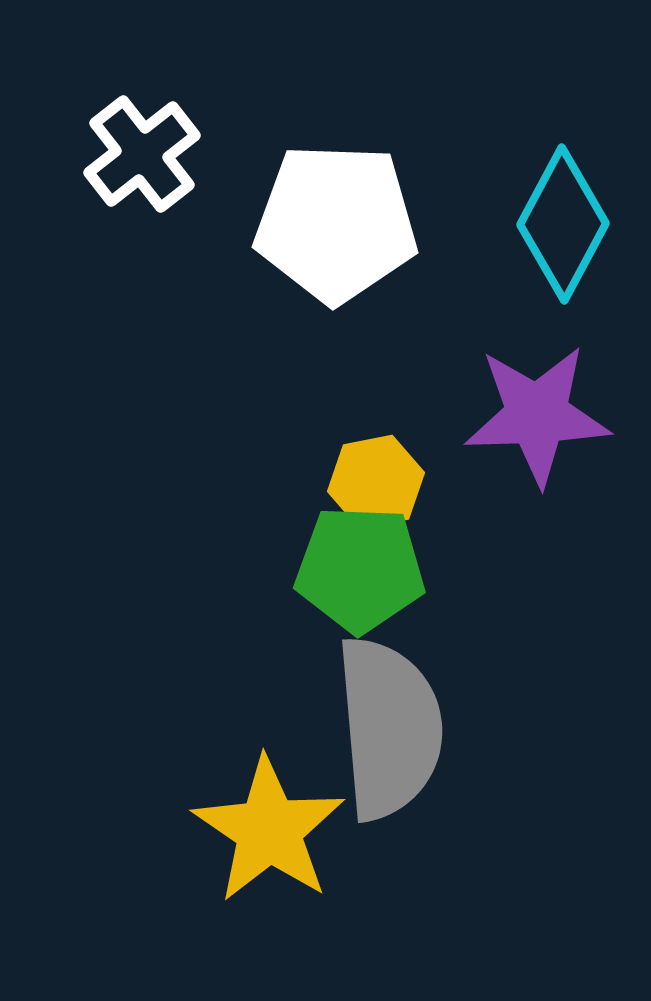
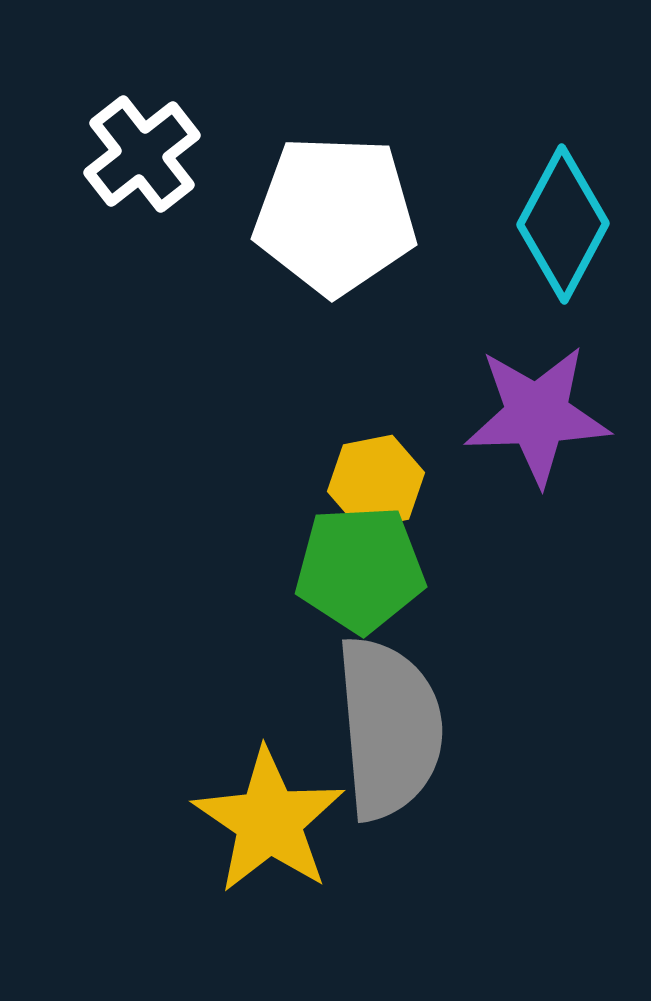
white pentagon: moved 1 px left, 8 px up
green pentagon: rotated 5 degrees counterclockwise
yellow star: moved 9 px up
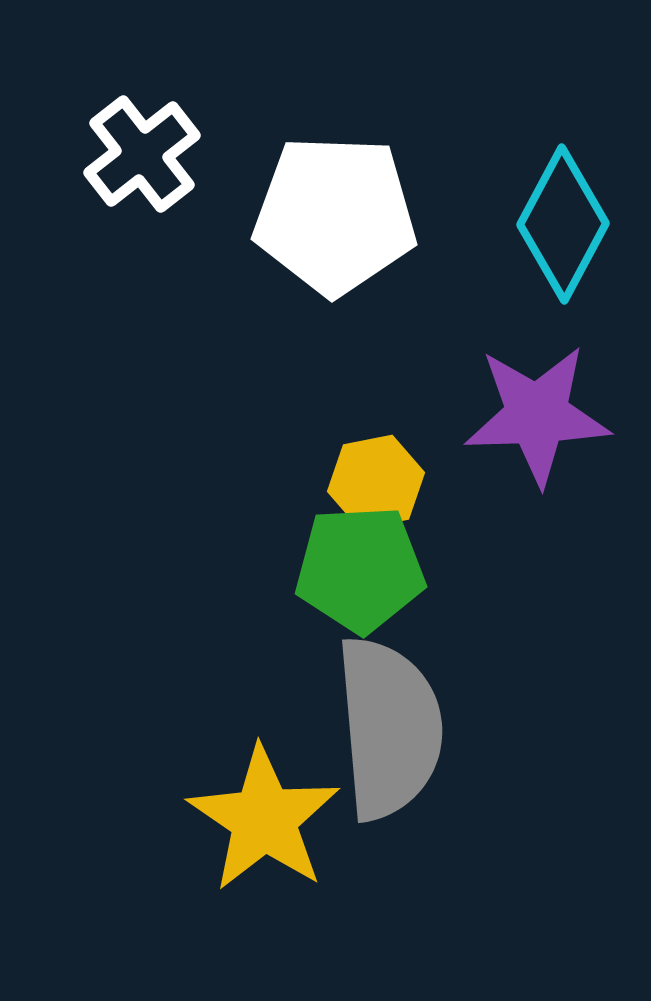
yellow star: moved 5 px left, 2 px up
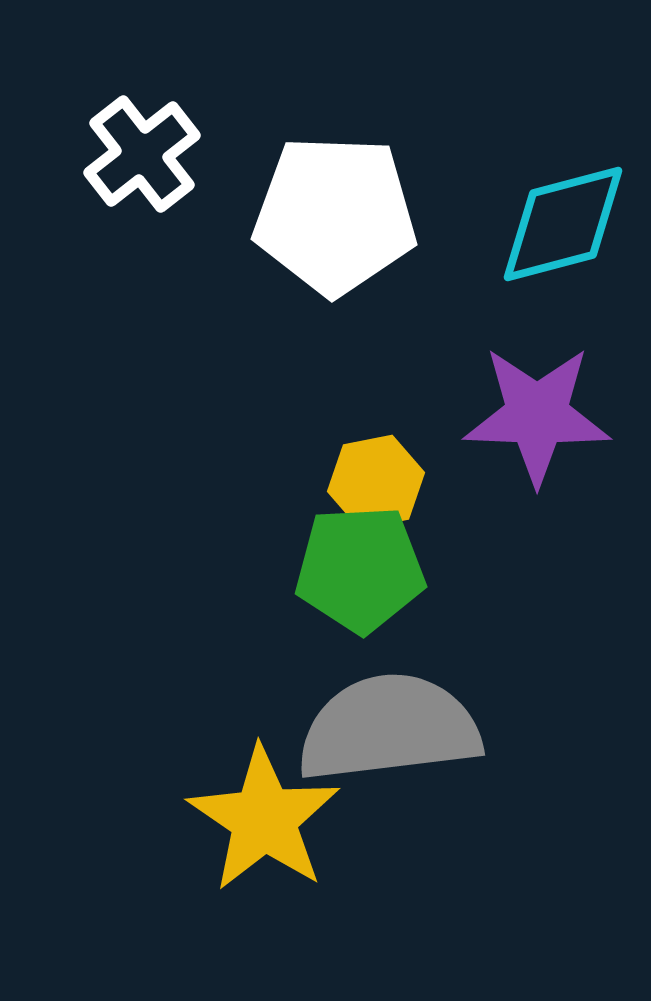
cyan diamond: rotated 47 degrees clockwise
purple star: rotated 4 degrees clockwise
gray semicircle: rotated 92 degrees counterclockwise
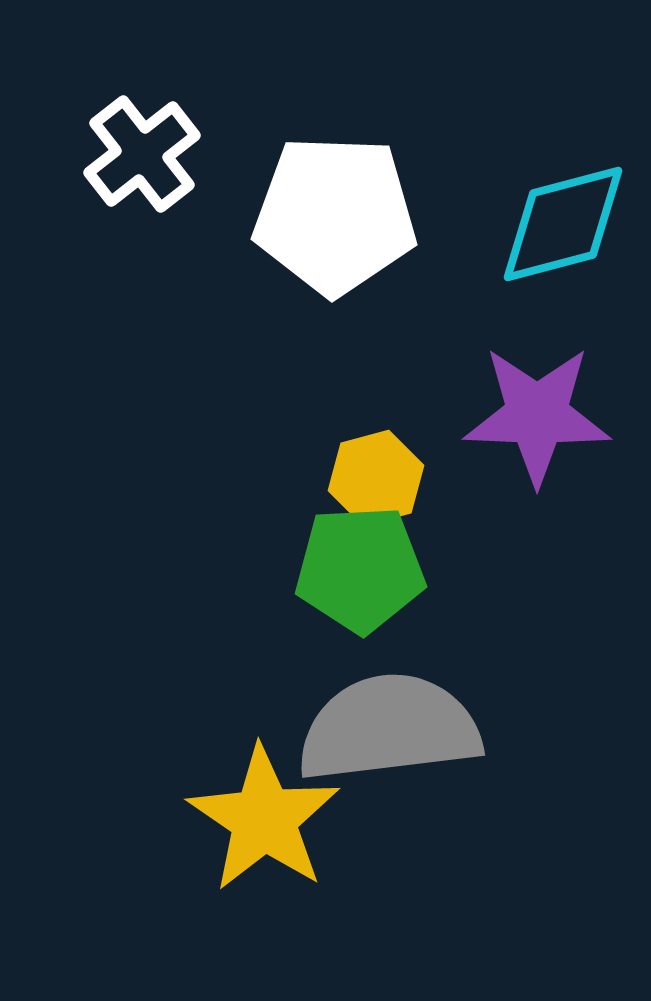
yellow hexagon: moved 4 px up; rotated 4 degrees counterclockwise
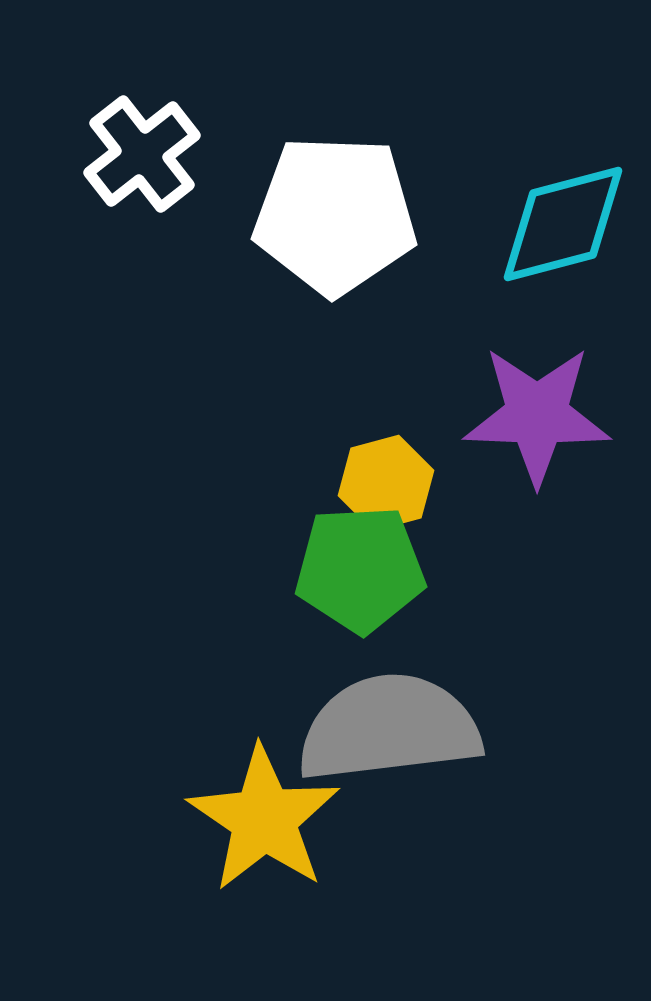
yellow hexagon: moved 10 px right, 5 px down
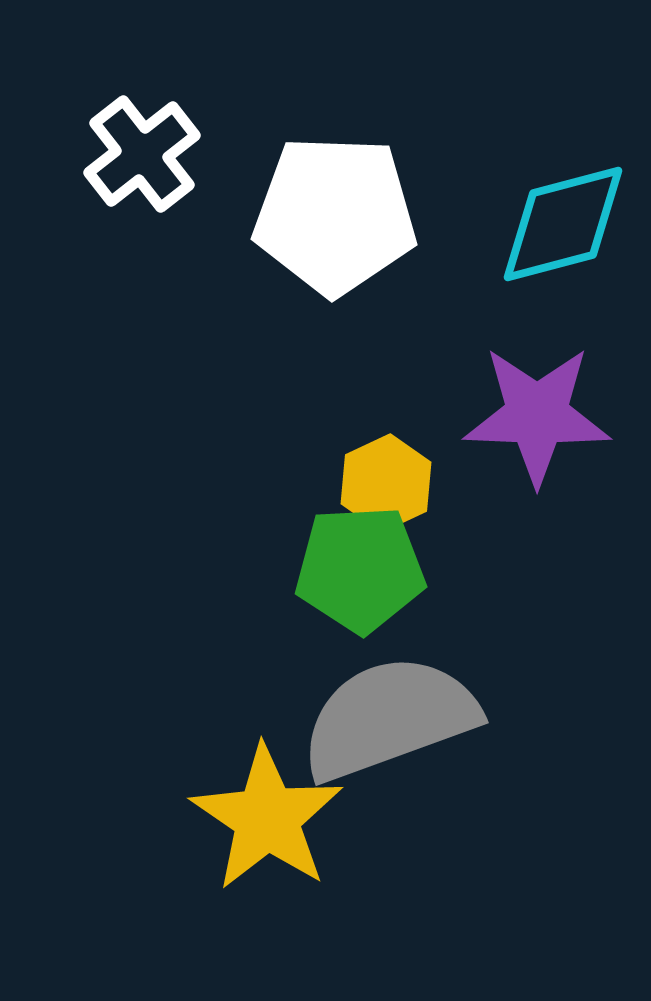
yellow hexagon: rotated 10 degrees counterclockwise
gray semicircle: moved 10 px up; rotated 13 degrees counterclockwise
yellow star: moved 3 px right, 1 px up
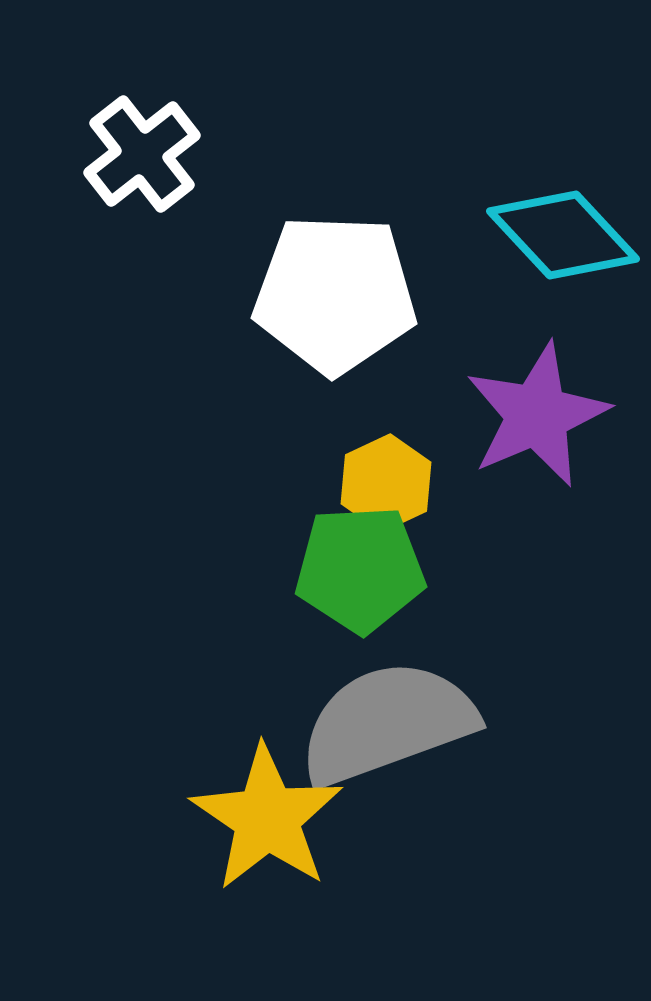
white pentagon: moved 79 px down
cyan diamond: moved 11 px down; rotated 62 degrees clockwise
purple star: rotated 25 degrees counterclockwise
gray semicircle: moved 2 px left, 5 px down
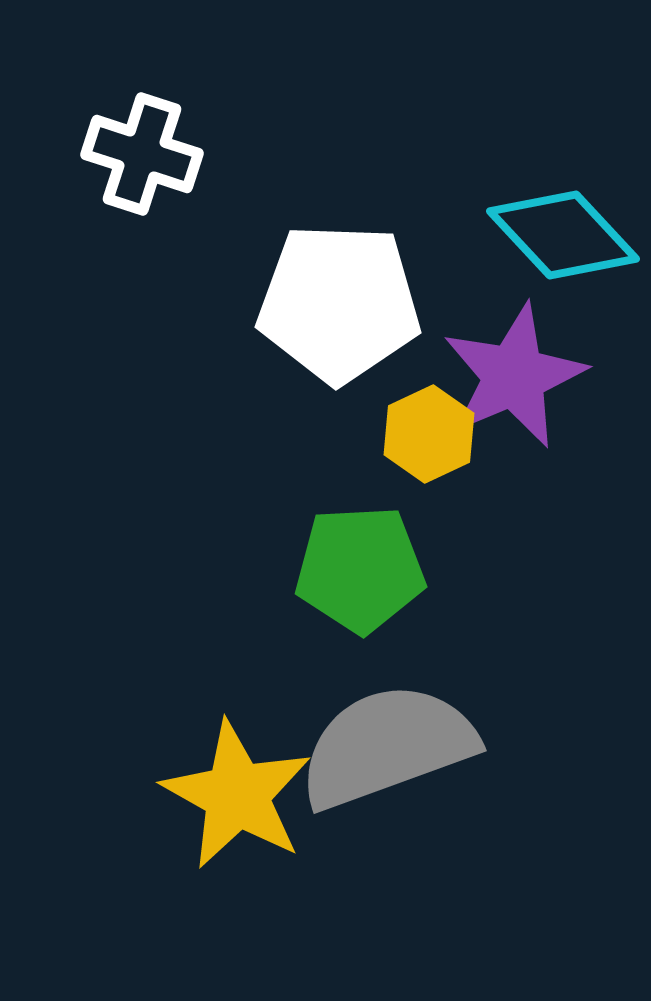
white cross: rotated 34 degrees counterclockwise
white pentagon: moved 4 px right, 9 px down
purple star: moved 23 px left, 39 px up
yellow hexagon: moved 43 px right, 49 px up
gray semicircle: moved 23 px down
yellow star: moved 30 px left, 23 px up; rotated 5 degrees counterclockwise
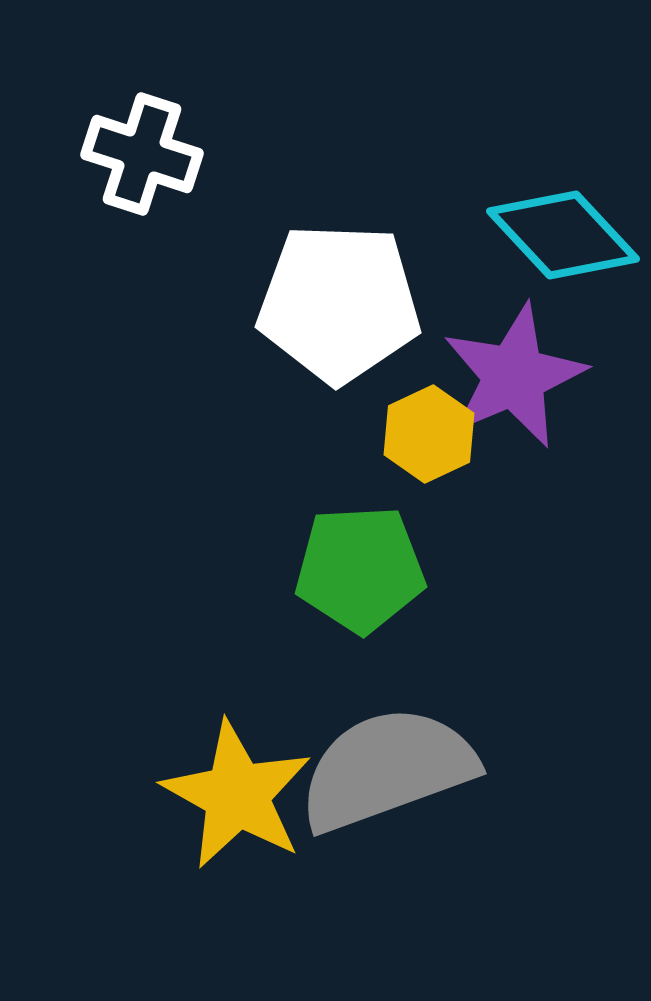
gray semicircle: moved 23 px down
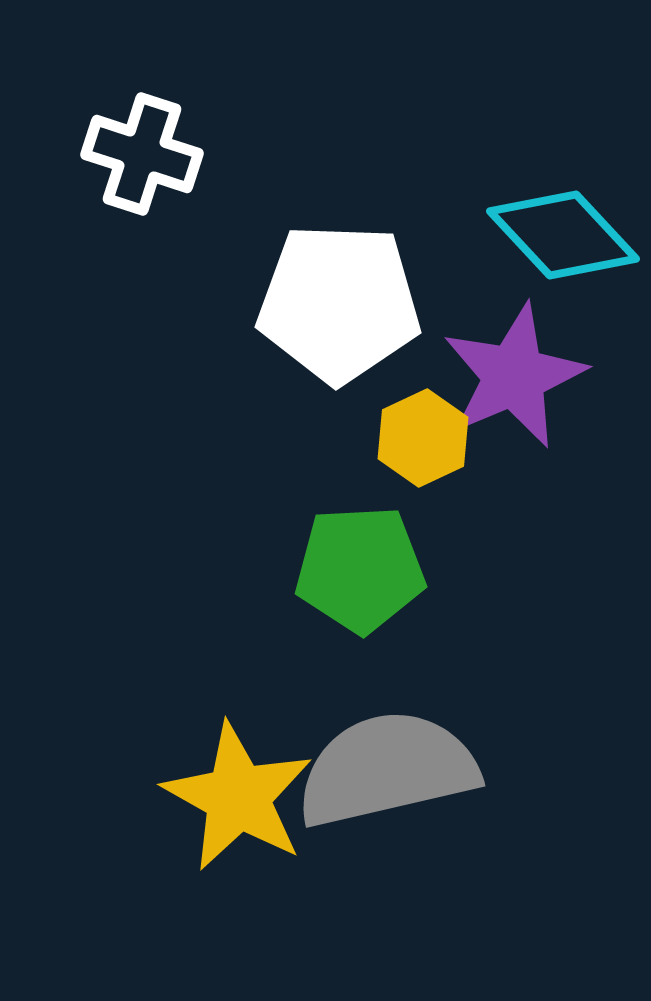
yellow hexagon: moved 6 px left, 4 px down
gray semicircle: rotated 7 degrees clockwise
yellow star: moved 1 px right, 2 px down
